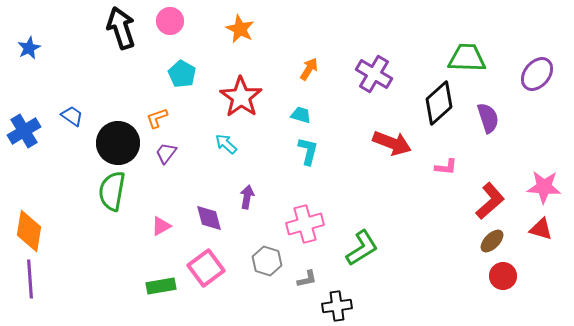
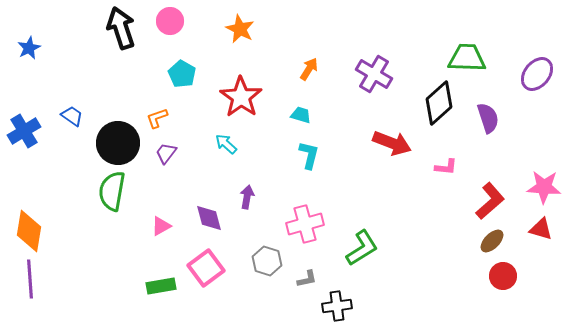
cyan L-shape: moved 1 px right, 4 px down
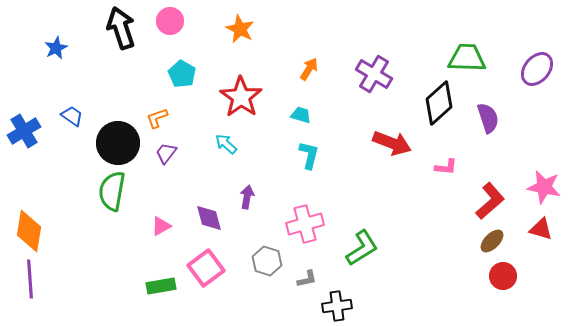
blue star: moved 27 px right
purple ellipse: moved 5 px up
pink star: rotated 8 degrees clockwise
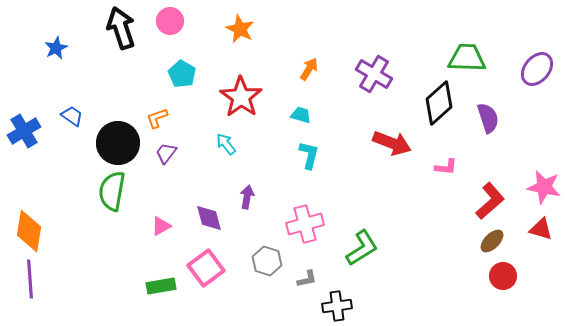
cyan arrow: rotated 10 degrees clockwise
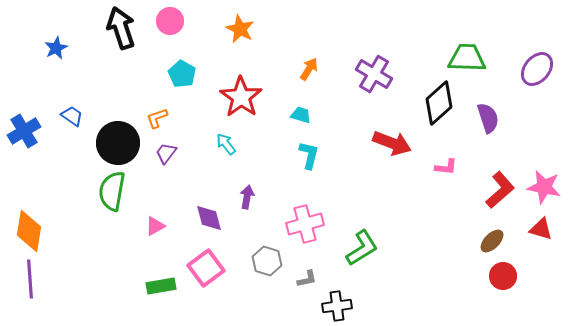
red L-shape: moved 10 px right, 11 px up
pink triangle: moved 6 px left
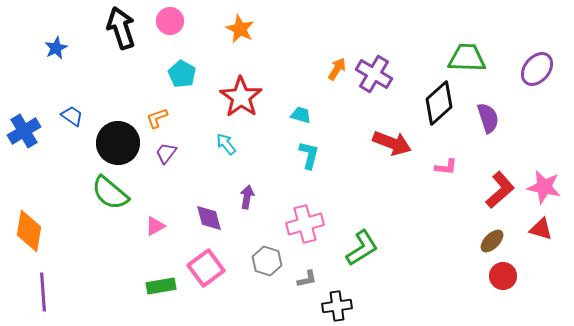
orange arrow: moved 28 px right
green semicircle: moved 2 px left, 2 px down; rotated 60 degrees counterclockwise
purple line: moved 13 px right, 13 px down
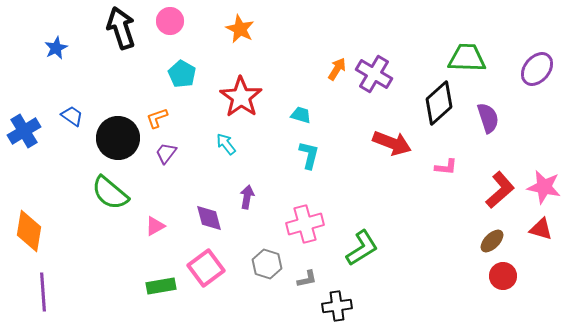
black circle: moved 5 px up
gray hexagon: moved 3 px down
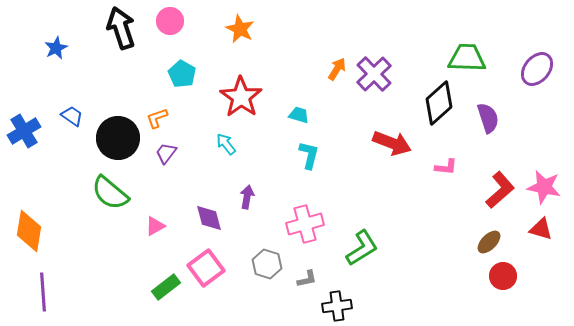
purple cross: rotated 15 degrees clockwise
cyan trapezoid: moved 2 px left
brown ellipse: moved 3 px left, 1 px down
green rectangle: moved 5 px right, 1 px down; rotated 28 degrees counterclockwise
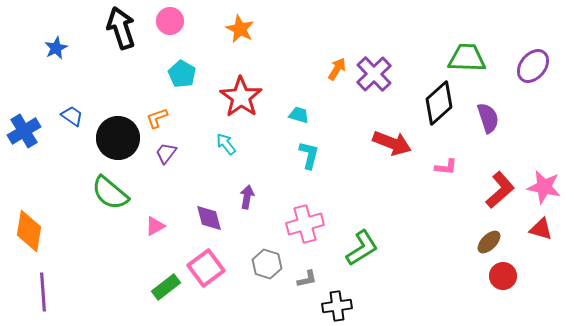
purple ellipse: moved 4 px left, 3 px up
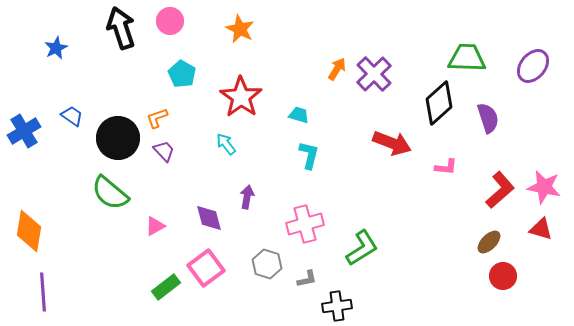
purple trapezoid: moved 2 px left, 2 px up; rotated 100 degrees clockwise
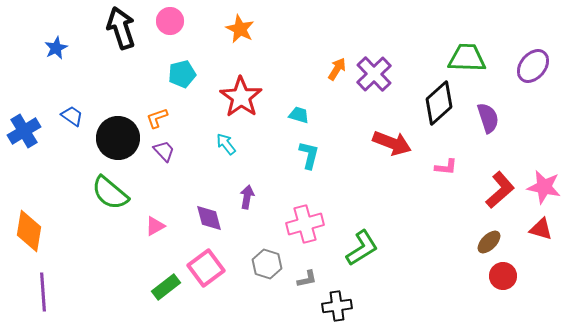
cyan pentagon: rotated 28 degrees clockwise
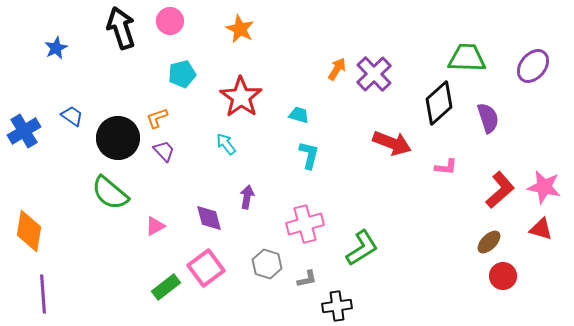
purple line: moved 2 px down
